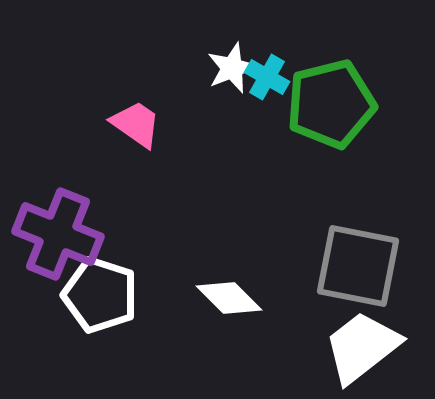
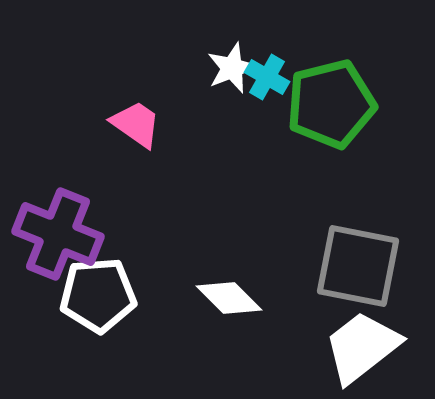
white pentagon: moved 2 px left; rotated 22 degrees counterclockwise
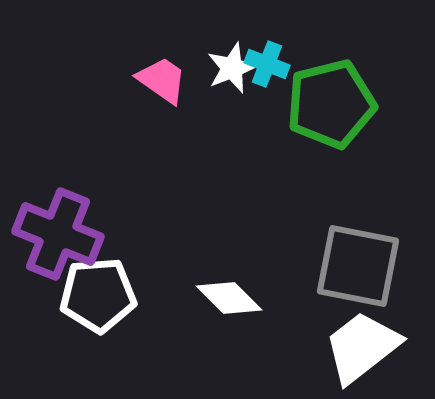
cyan cross: moved 13 px up; rotated 9 degrees counterclockwise
pink trapezoid: moved 26 px right, 44 px up
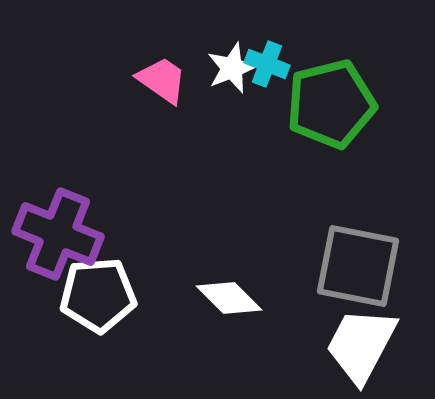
white trapezoid: moved 1 px left, 2 px up; rotated 24 degrees counterclockwise
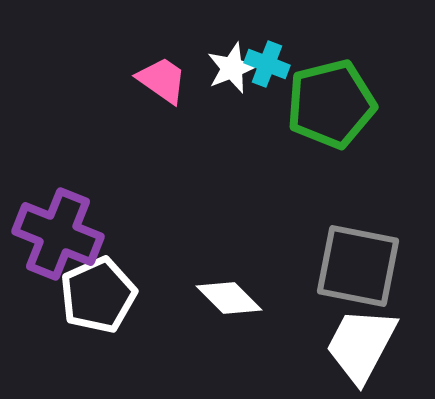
white pentagon: rotated 20 degrees counterclockwise
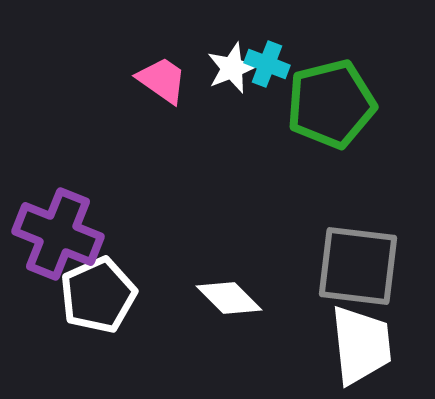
gray square: rotated 4 degrees counterclockwise
white trapezoid: rotated 146 degrees clockwise
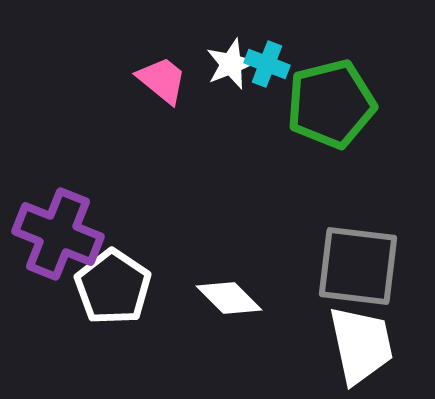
white star: moved 1 px left, 4 px up
pink trapezoid: rotated 4 degrees clockwise
white pentagon: moved 15 px right, 8 px up; rotated 14 degrees counterclockwise
white trapezoid: rotated 6 degrees counterclockwise
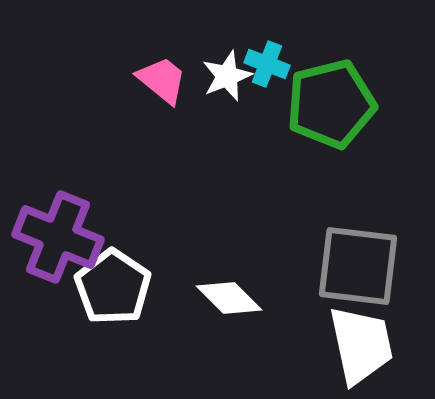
white star: moved 4 px left, 12 px down
purple cross: moved 3 px down
